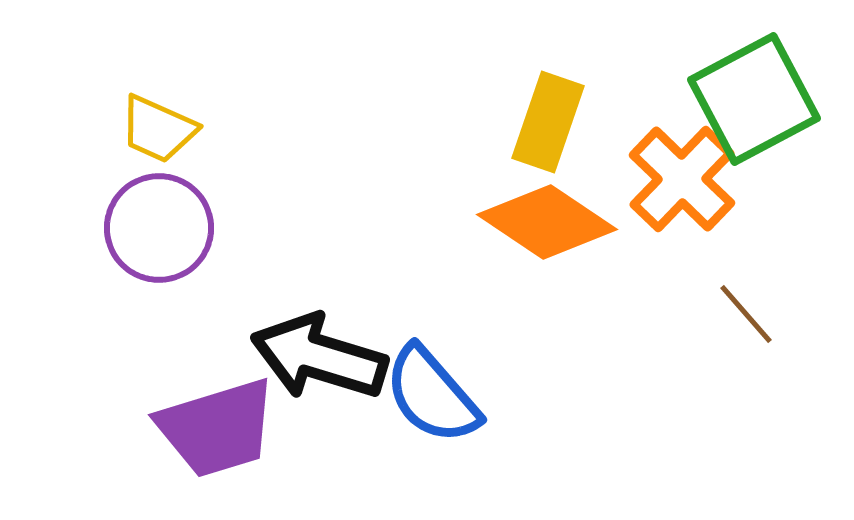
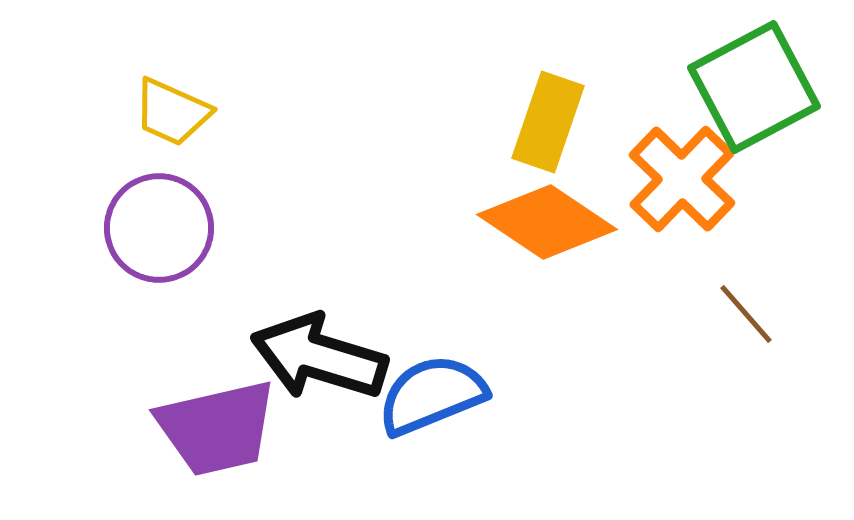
green square: moved 12 px up
yellow trapezoid: moved 14 px right, 17 px up
blue semicircle: rotated 109 degrees clockwise
purple trapezoid: rotated 4 degrees clockwise
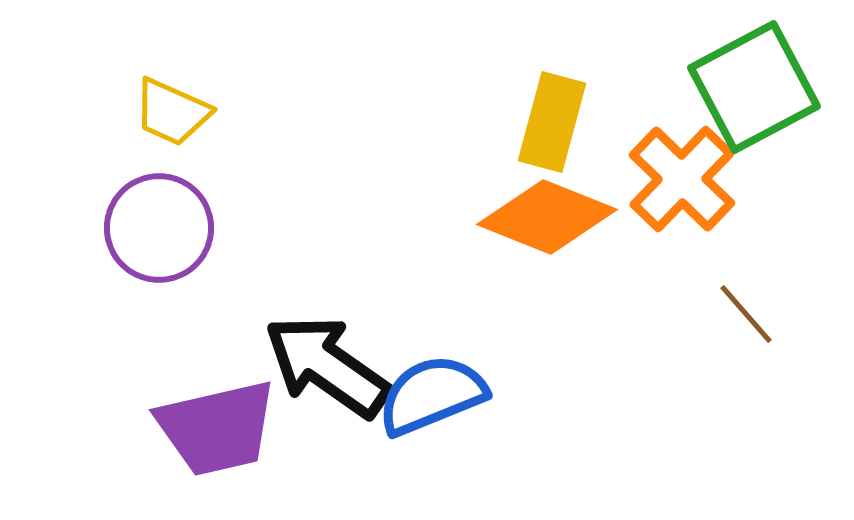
yellow rectangle: moved 4 px right; rotated 4 degrees counterclockwise
orange diamond: moved 5 px up; rotated 12 degrees counterclockwise
black arrow: moved 8 px right, 9 px down; rotated 18 degrees clockwise
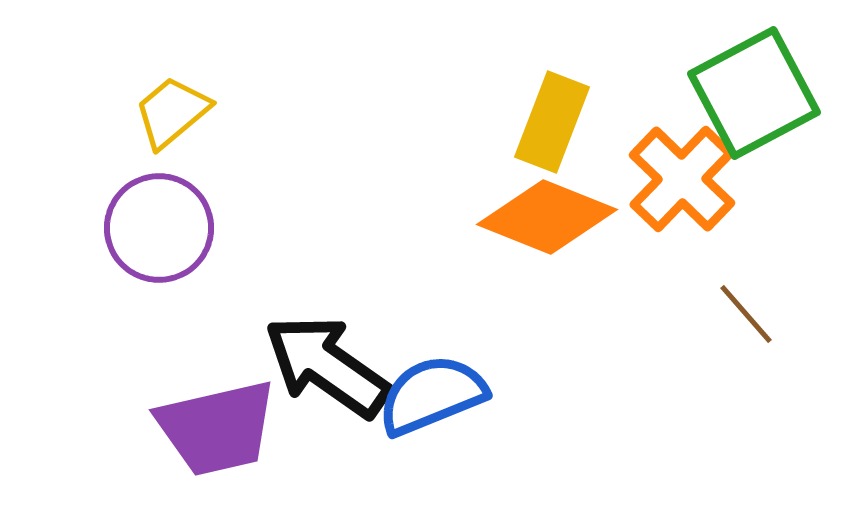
green square: moved 6 px down
yellow trapezoid: rotated 116 degrees clockwise
yellow rectangle: rotated 6 degrees clockwise
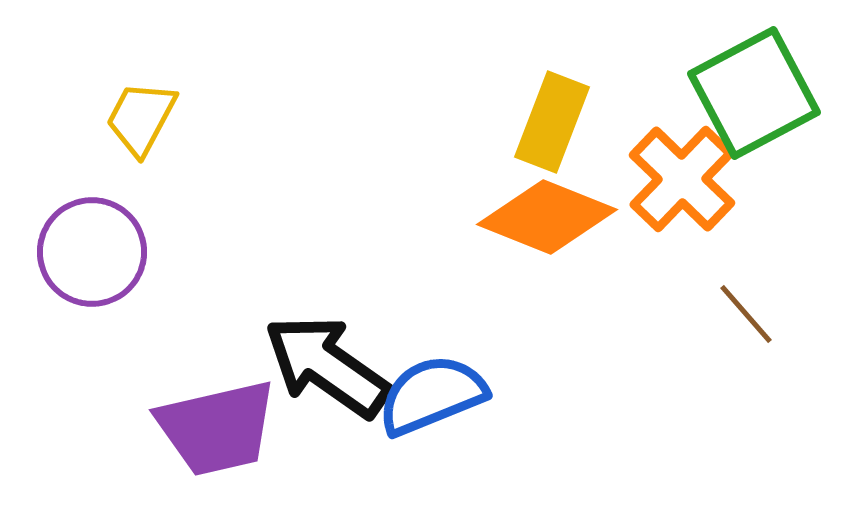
yellow trapezoid: moved 31 px left, 6 px down; rotated 22 degrees counterclockwise
purple circle: moved 67 px left, 24 px down
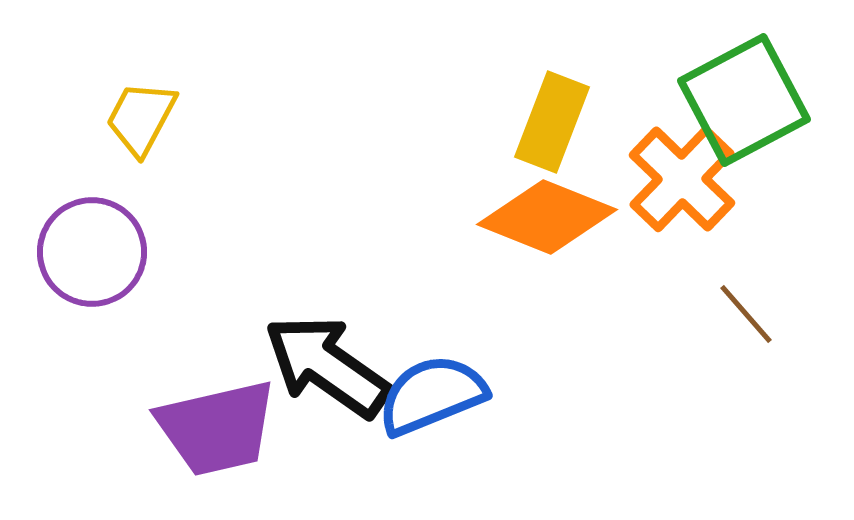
green square: moved 10 px left, 7 px down
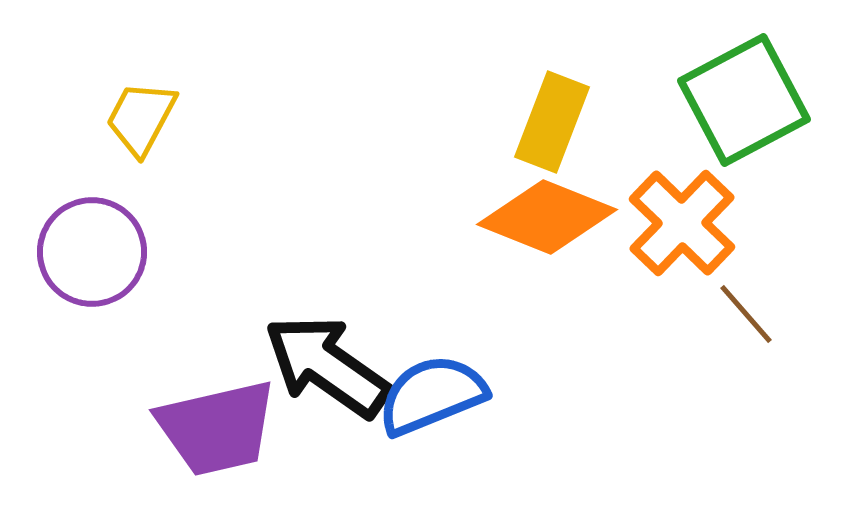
orange cross: moved 44 px down
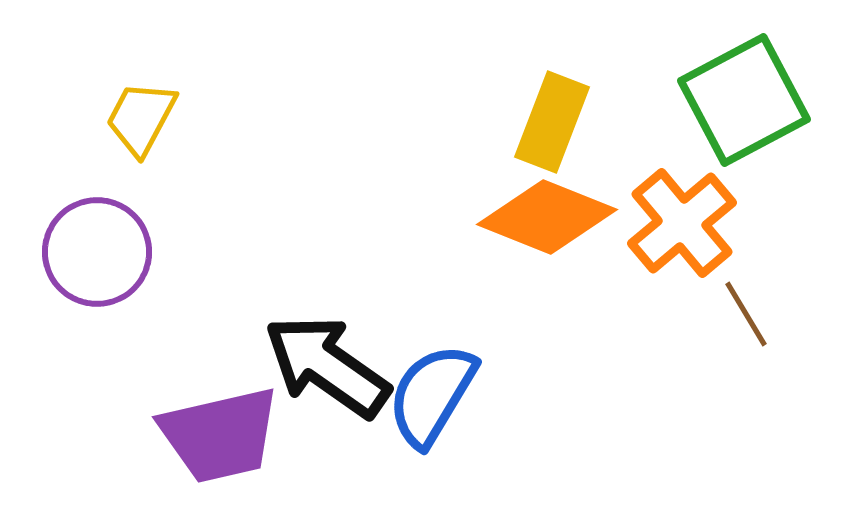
orange cross: rotated 6 degrees clockwise
purple circle: moved 5 px right
brown line: rotated 10 degrees clockwise
blue semicircle: rotated 37 degrees counterclockwise
purple trapezoid: moved 3 px right, 7 px down
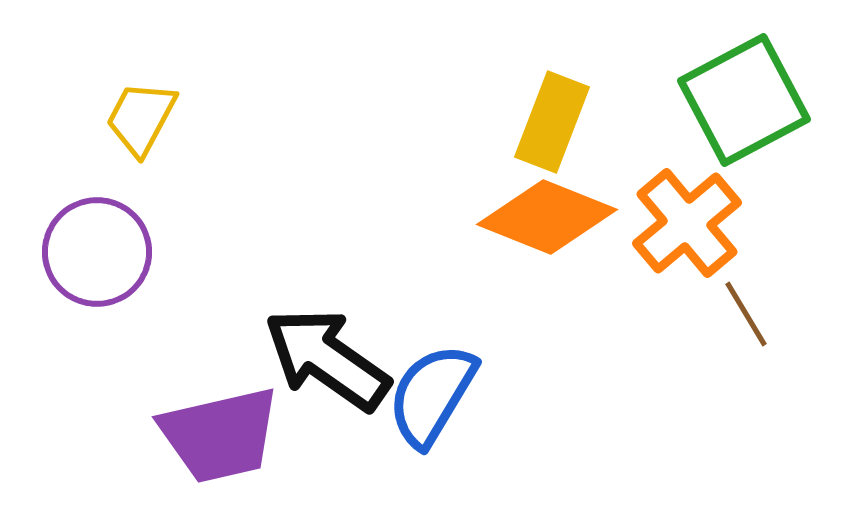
orange cross: moved 5 px right
black arrow: moved 7 px up
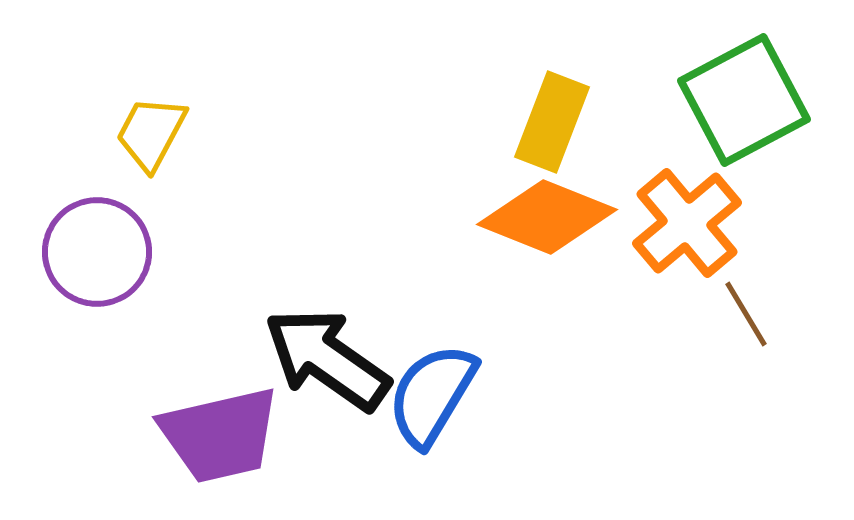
yellow trapezoid: moved 10 px right, 15 px down
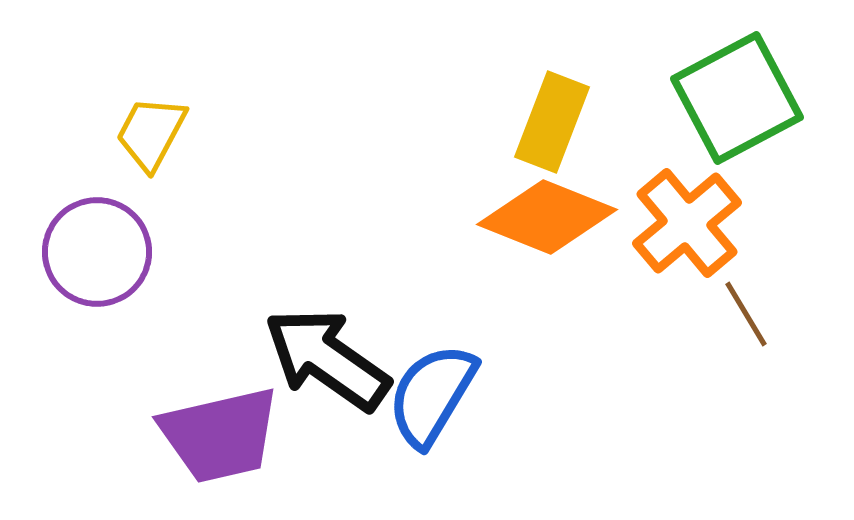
green square: moved 7 px left, 2 px up
